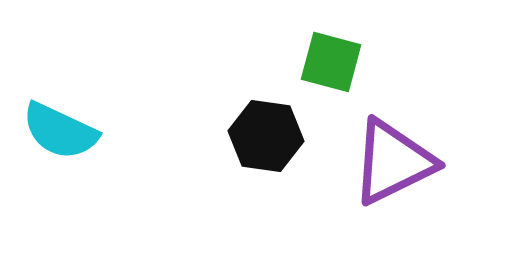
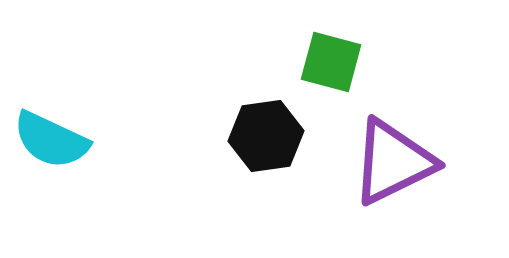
cyan semicircle: moved 9 px left, 9 px down
black hexagon: rotated 16 degrees counterclockwise
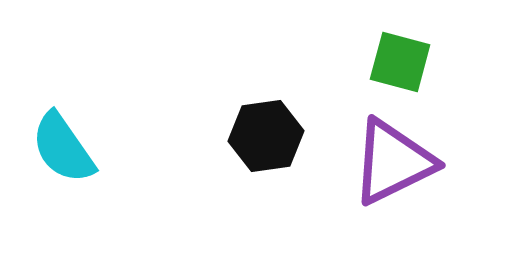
green square: moved 69 px right
cyan semicircle: moved 12 px right, 8 px down; rotated 30 degrees clockwise
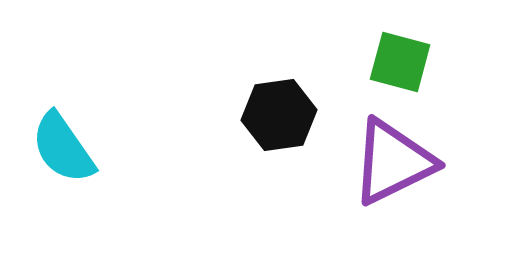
black hexagon: moved 13 px right, 21 px up
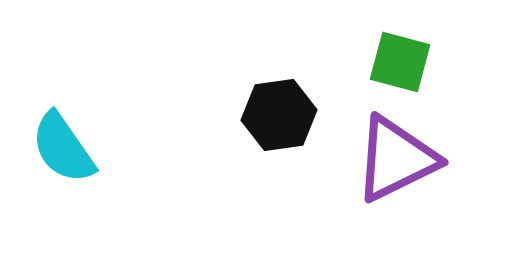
purple triangle: moved 3 px right, 3 px up
